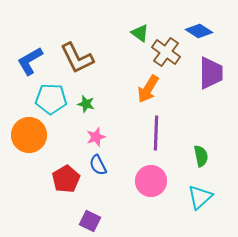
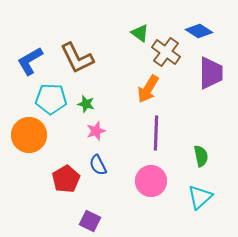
pink star: moved 6 px up
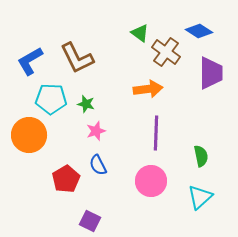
orange arrow: rotated 128 degrees counterclockwise
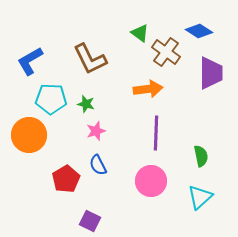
brown L-shape: moved 13 px right, 1 px down
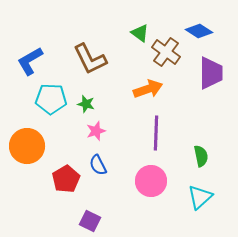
orange arrow: rotated 12 degrees counterclockwise
orange circle: moved 2 px left, 11 px down
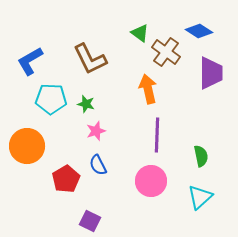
orange arrow: rotated 84 degrees counterclockwise
purple line: moved 1 px right, 2 px down
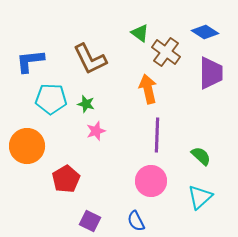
blue diamond: moved 6 px right, 1 px down
blue L-shape: rotated 24 degrees clockwise
green semicircle: rotated 35 degrees counterclockwise
blue semicircle: moved 38 px right, 56 px down
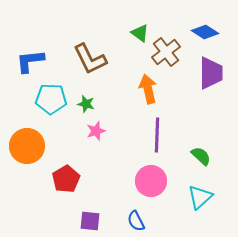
brown cross: rotated 16 degrees clockwise
purple square: rotated 20 degrees counterclockwise
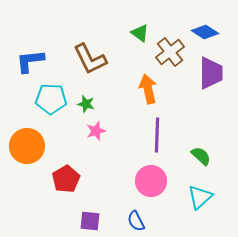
brown cross: moved 4 px right
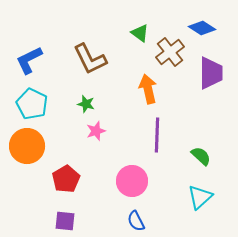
blue diamond: moved 3 px left, 4 px up
blue L-shape: moved 1 px left, 1 px up; rotated 20 degrees counterclockwise
cyan pentagon: moved 19 px left, 5 px down; rotated 24 degrees clockwise
pink circle: moved 19 px left
purple square: moved 25 px left
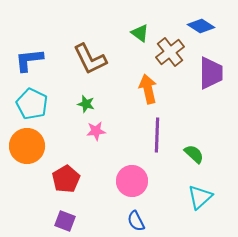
blue diamond: moved 1 px left, 2 px up
blue L-shape: rotated 20 degrees clockwise
pink star: rotated 12 degrees clockwise
green semicircle: moved 7 px left, 2 px up
purple square: rotated 15 degrees clockwise
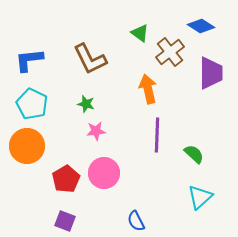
pink circle: moved 28 px left, 8 px up
